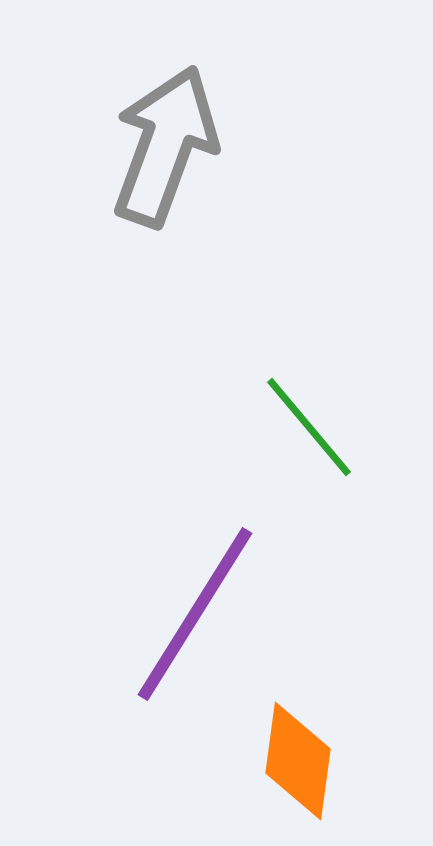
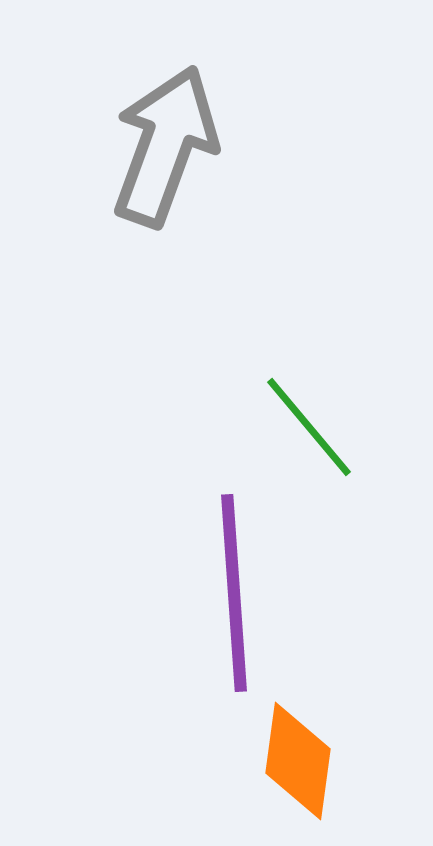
purple line: moved 39 px right, 21 px up; rotated 36 degrees counterclockwise
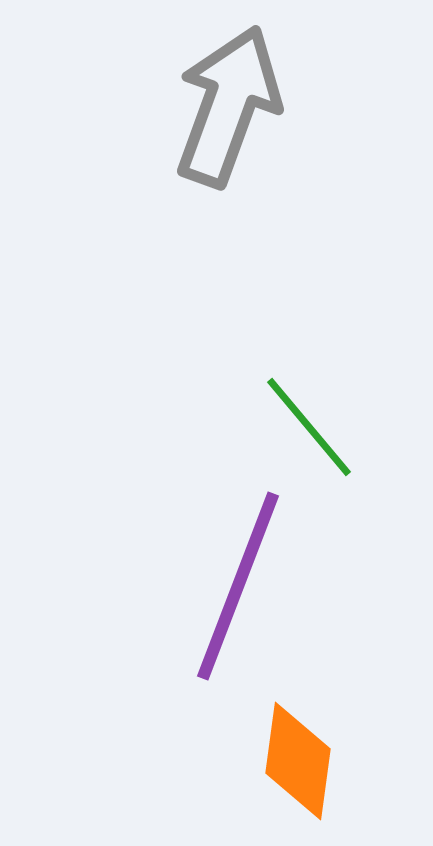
gray arrow: moved 63 px right, 40 px up
purple line: moved 4 px right, 7 px up; rotated 25 degrees clockwise
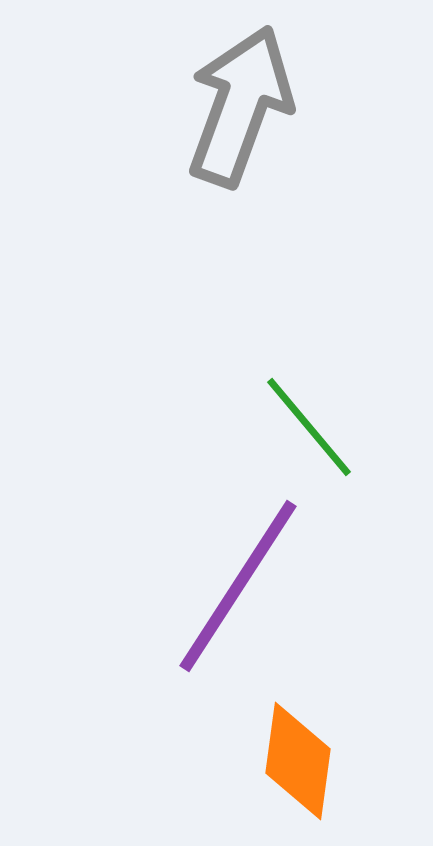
gray arrow: moved 12 px right
purple line: rotated 12 degrees clockwise
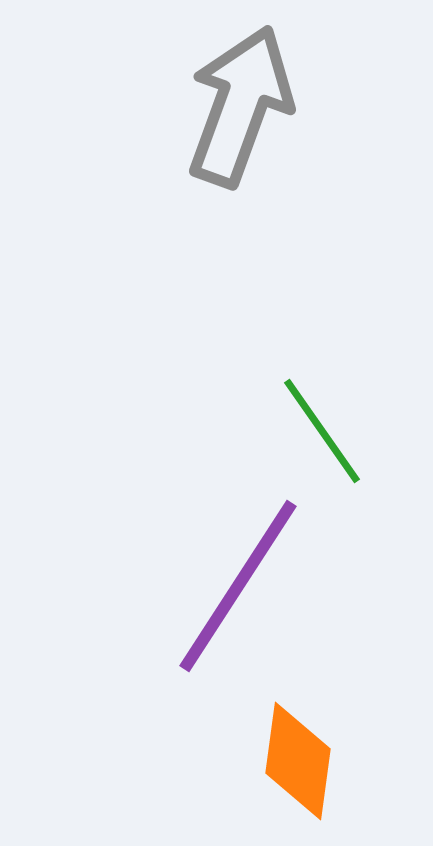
green line: moved 13 px right, 4 px down; rotated 5 degrees clockwise
